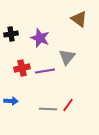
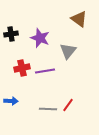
gray triangle: moved 1 px right, 6 px up
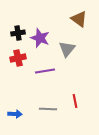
black cross: moved 7 px right, 1 px up
gray triangle: moved 1 px left, 2 px up
red cross: moved 4 px left, 10 px up
blue arrow: moved 4 px right, 13 px down
red line: moved 7 px right, 4 px up; rotated 48 degrees counterclockwise
